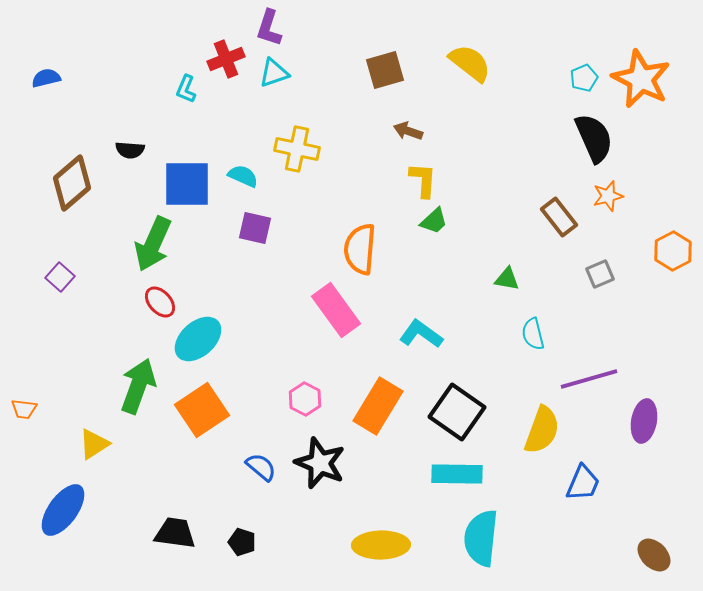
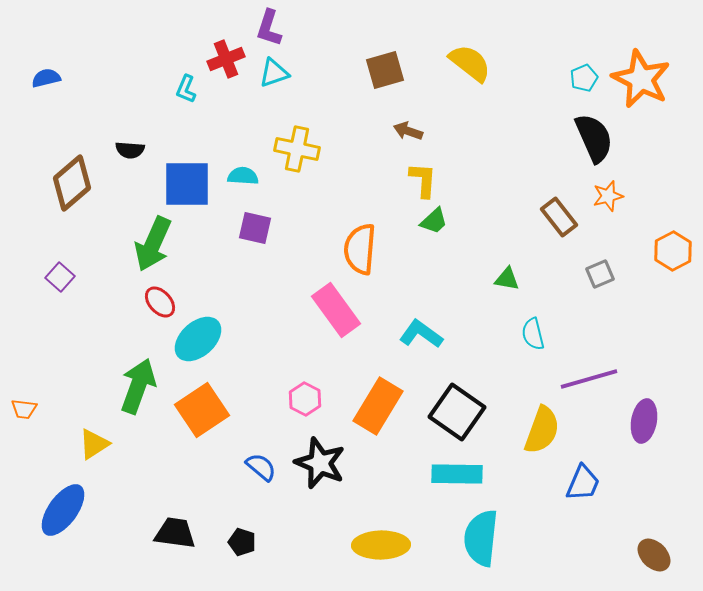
cyan semicircle at (243, 176): rotated 20 degrees counterclockwise
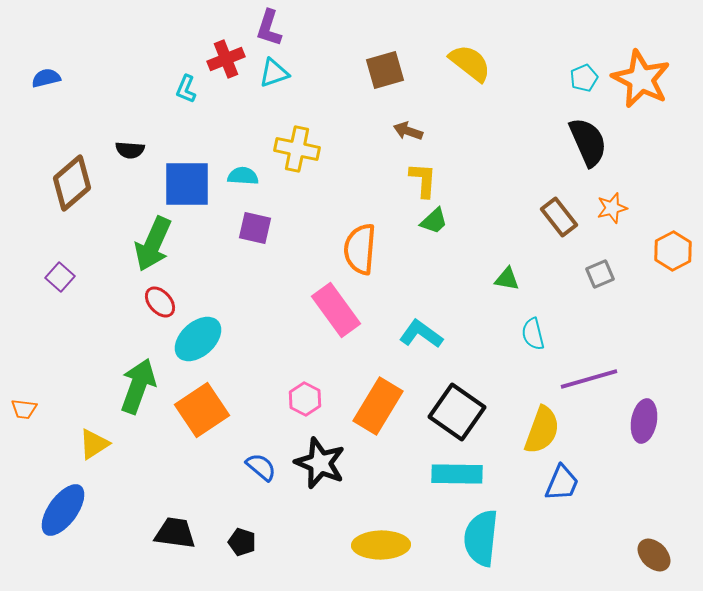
black semicircle at (594, 138): moved 6 px left, 4 px down
orange star at (608, 196): moved 4 px right, 12 px down
blue trapezoid at (583, 483): moved 21 px left
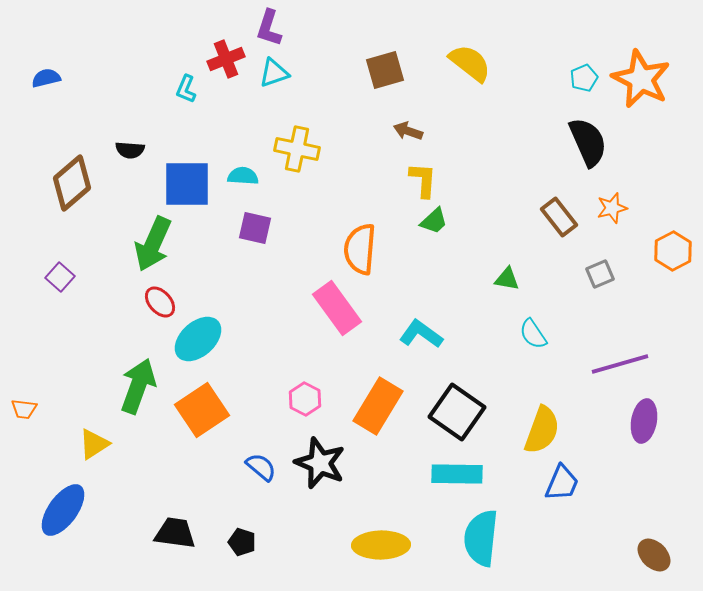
pink rectangle at (336, 310): moved 1 px right, 2 px up
cyan semicircle at (533, 334): rotated 20 degrees counterclockwise
purple line at (589, 379): moved 31 px right, 15 px up
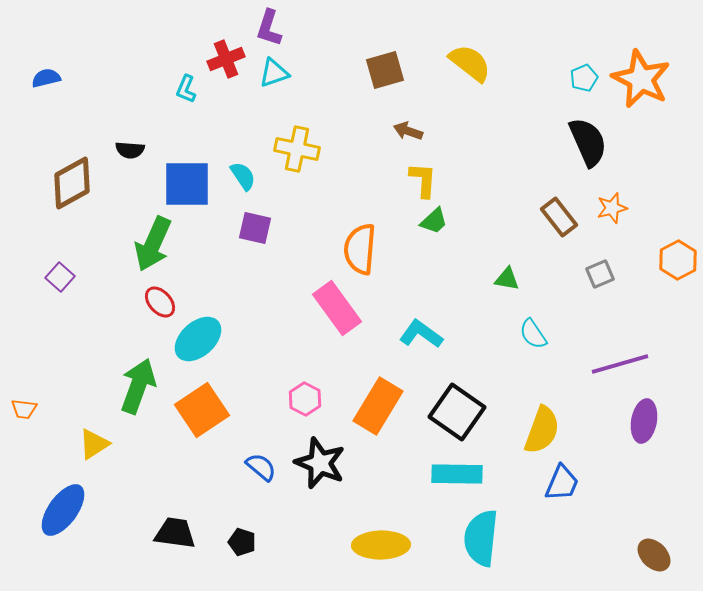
cyan semicircle at (243, 176): rotated 52 degrees clockwise
brown diamond at (72, 183): rotated 12 degrees clockwise
orange hexagon at (673, 251): moved 5 px right, 9 px down
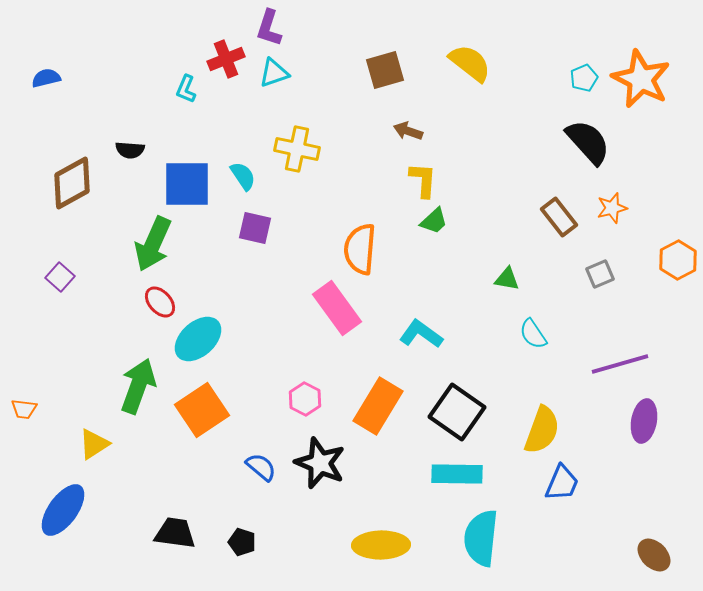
black semicircle at (588, 142): rotated 18 degrees counterclockwise
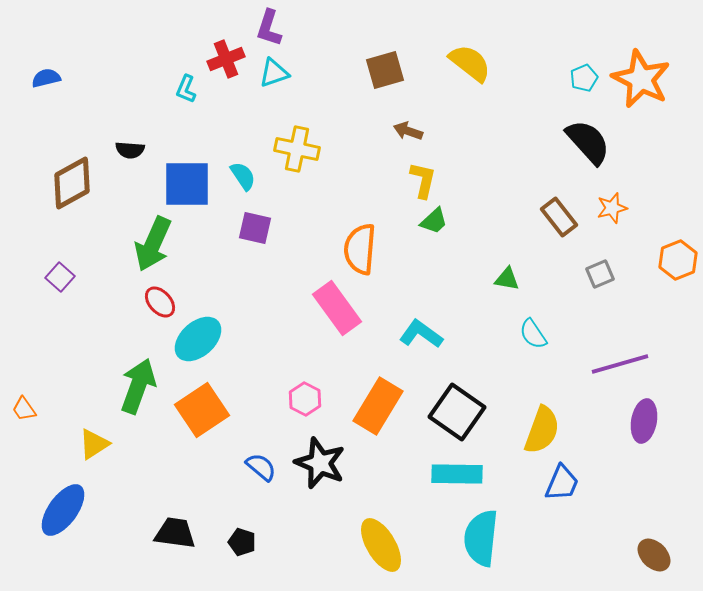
yellow L-shape at (423, 180): rotated 9 degrees clockwise
orange hexagon at (678, 260): rotated 6 degrees clockwise
orange trapezoid at (24, 409): rotated 48 degrees clockwise
yellow ellipse at (381, 545): rotated 60 degrees clockwise
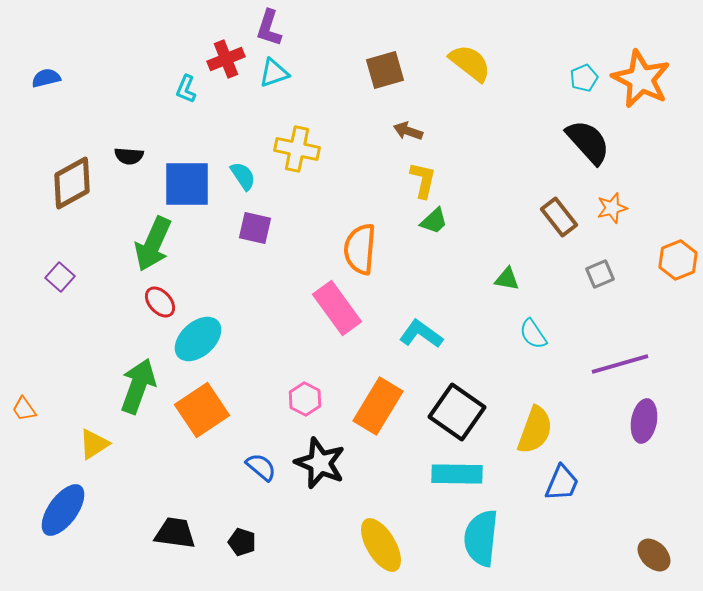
black semicircle at (130, 150): moved 1 px left, 6 px down
yellow semicircle at (542, 430): moved 7 px left
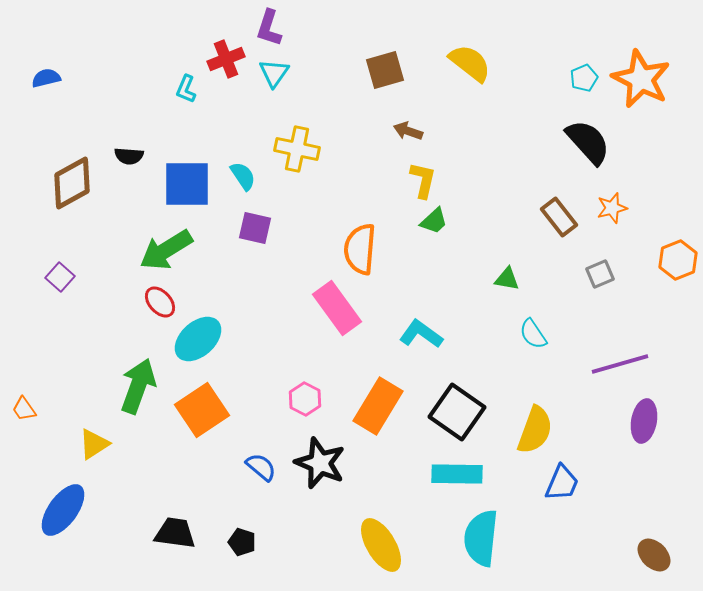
cyan triangle at (274, 73): rotated 36 degrees counterclockwise
green arrow at (153, 244): moved 13 px right, 6 px down; rotated 34 degrees clockwise
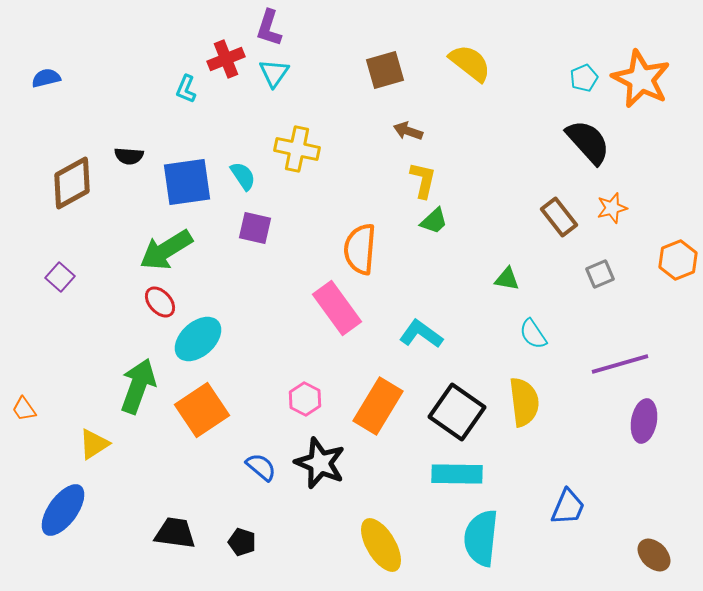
blue square at (187, 184): moved 2 px up; rotated 8 degrees counterclockwise
yellow semicircle at (535, 430): moved 11 px left, 28 px up; rotated 27 degrees counterclockwise
blue trapezoid at (562, 483): moved 6 px right, 24 px down
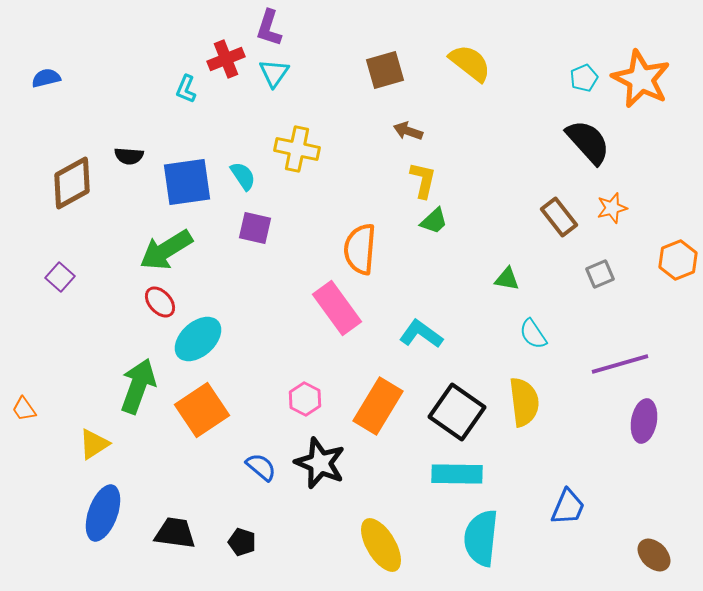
blue ellipse at (63, 510): moved 40 px right, 3 px down; rotated 16 degrees counterclockwise
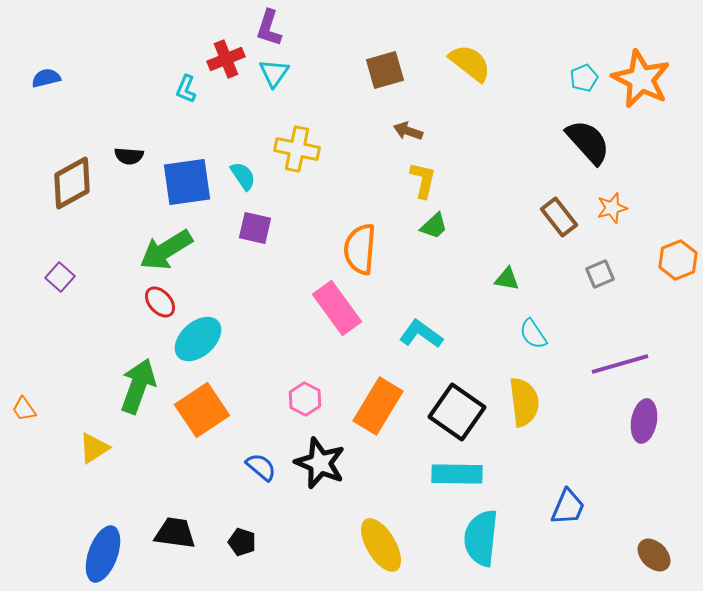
green trapezoid at (434, 221): moved 5 px down
yellow triangle at (94, 444): moved 4 px down
blue ellipse at (103, 513): moved 41 px down
